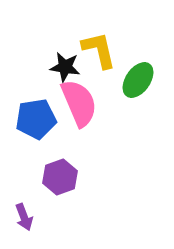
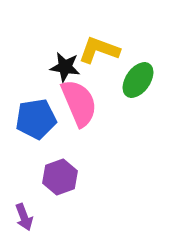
yellow L-shape: rotated 57 degrees counterclockwise
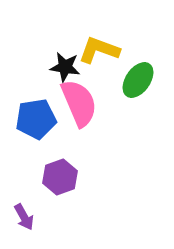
purple arrow: rotated 8 degrees counterclockwise
